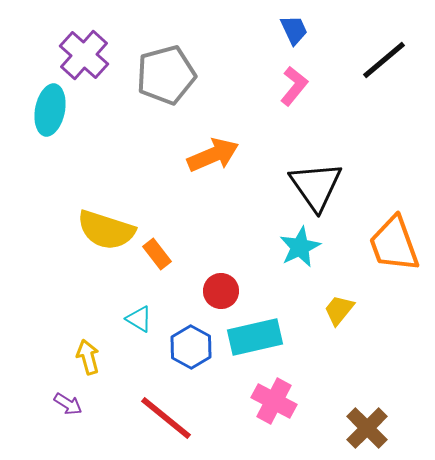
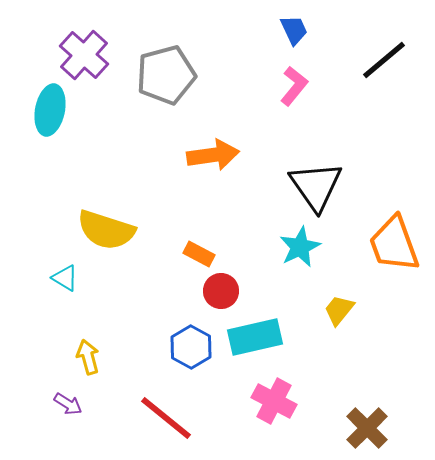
orange arrow: rotated 15 degrees clockwise
orange rectangle: moved 42 px right; rotated 24 degrees counterclockwise
cyan triangle: moved 74 px left, 41 px up
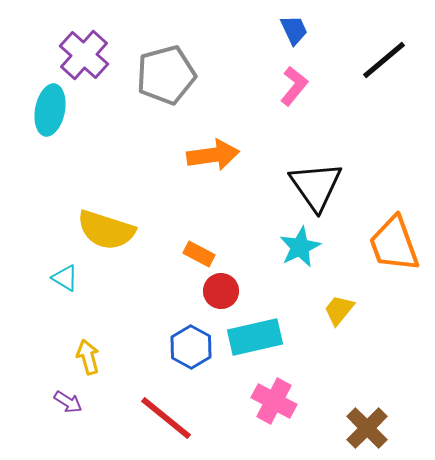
purple arrow: moved 2 px up
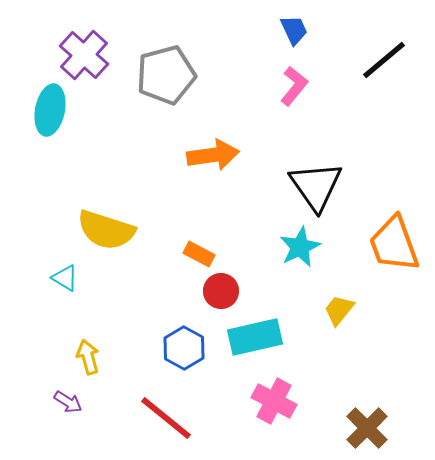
blue hexagon: moved 7 px left, 1 px down
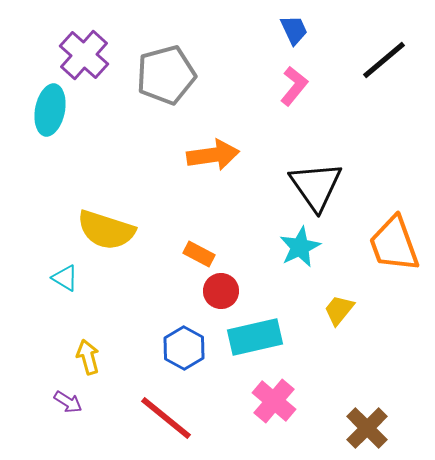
pink cross: rotated 12 degrees clockwise
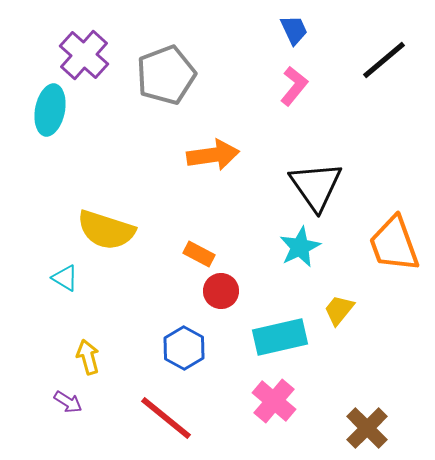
gray pentagon: rotated 6 degrees counterclockwise
cyan rectangle: moved 25 px right
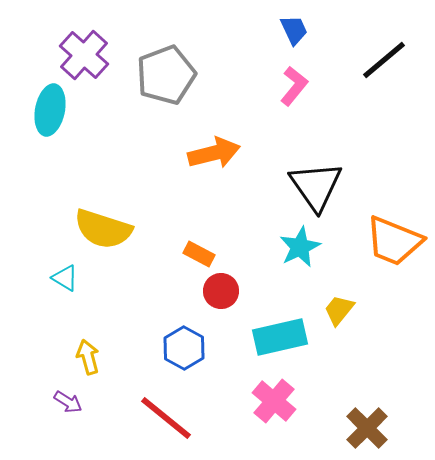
orange arrow: moved 1 px right, 2 px up; rotated 6 degrees counterclockwise
yellow semicircle: moved 3 px left, 1 px up
orange trapezoid: moved 3 px up; rotated 48 degrees counterclockwise
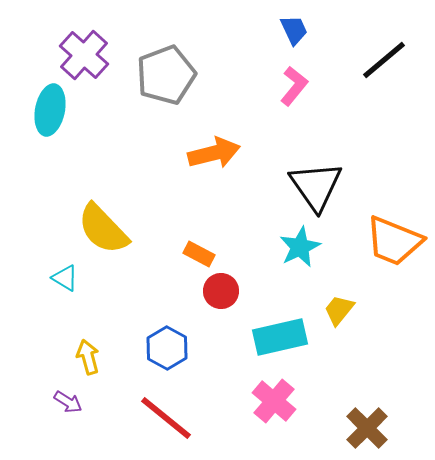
yellow semicircle: rotated 28 degrees clockwise
blue hexagon: moved 17 px left
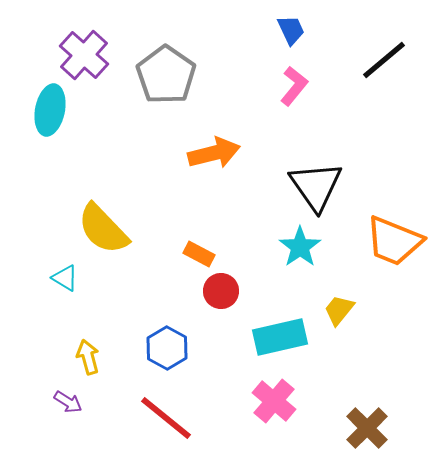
blue trapezoid: moved 3 px left
gray pentagon: rotated 16 degrees counterclockwise
cyan star: rotated 9 degrees counterclockwise
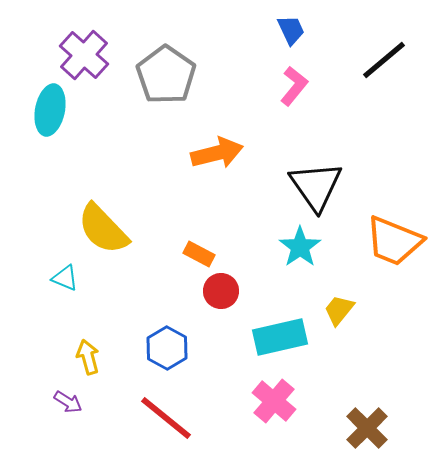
orange arrow: moved 3 px right
cyan triangle: rotated 8 degrees counterclockwise
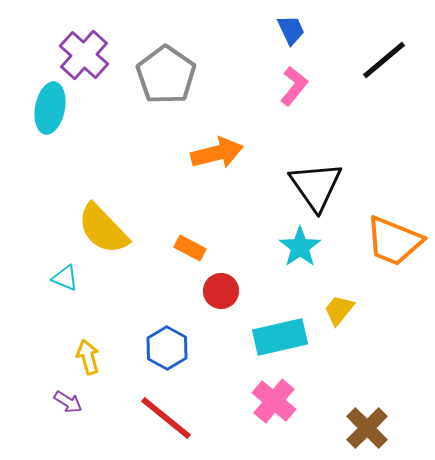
cyan ellipse: moved 2 px up
orange rectangle: moved 9 px left, 6 px up
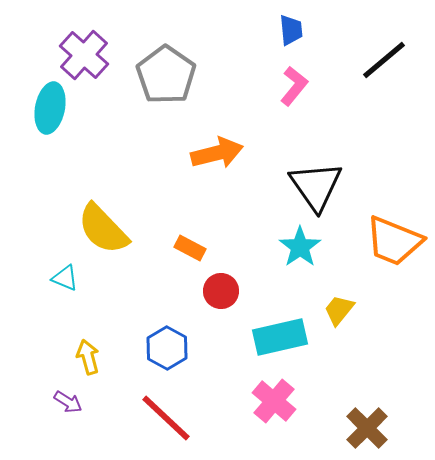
blue trapezoid: rotated 20 degrees clockwise
red line: rotated 4 degrees clockwise
